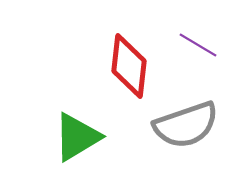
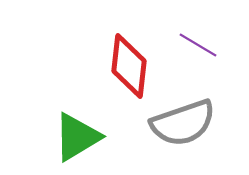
gray semicircle: moved 3 px left, 2 px up
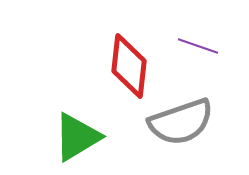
purple line: moved 1 px down; rotated 12 degrees counterclockwise
gray semicircle: moved 2 px left, 1 px up
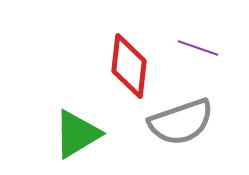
purple line: moved 2 px down
green triangle: moved 3 px up
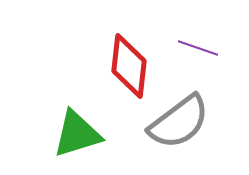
gray semicircle: moved 2 px left; rotated 18 degrees counterclockwise
green triangle: rotated 14 degrees clockwise
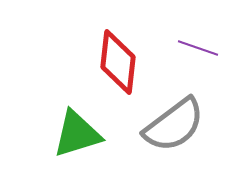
red diamond: moved 11 px left, 4 px up
gray semicircle: moved 5 px left, 3 px down
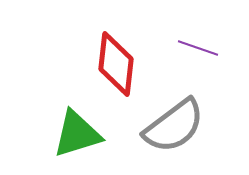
red diamond: moved 2 px left, 2 px down
gray semicircle: moved 1 px down
